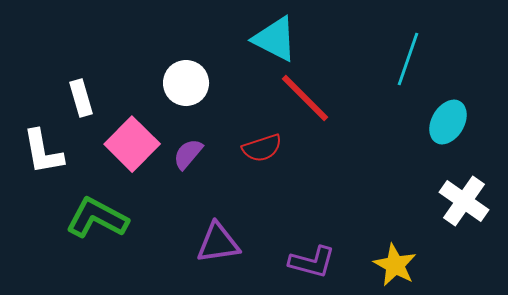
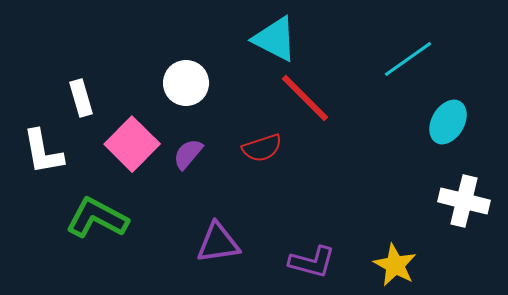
cyan line: rotated 36 degrees clockwise
white cross: rotated 21 degrees counterclockwise
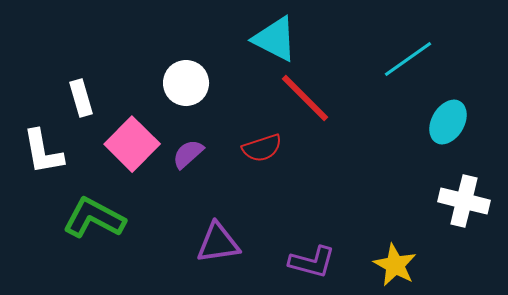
purple semicircle: rotated 8 degrees clockwise
green L-shape: moved 3 px left
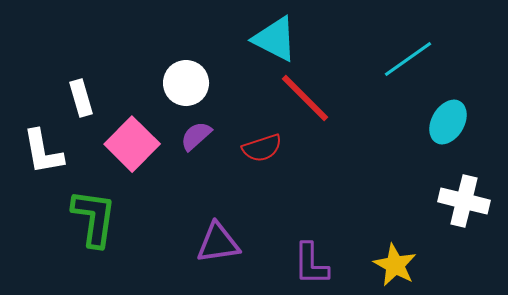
purple semicircle: moved 8 px right, 18 px up
green L-shape: rotated 70 degrees clockwise
purple L-shape: moved 1 px left, 2 px down; rotated 75 degrees clockwise
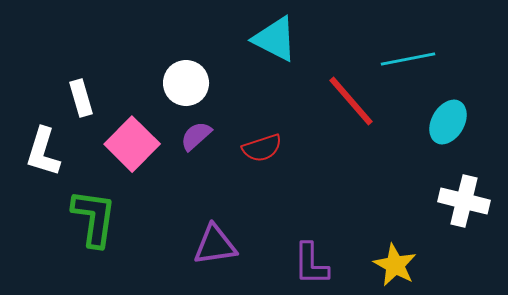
cyan line: rotated 24 degrees clockwise
red line: moved 46 px right, 3 px down; rotated 4 degrees clockwise
white L-shape: rotated 27 degrees clockwise
purple triangle: moved 3 px left, 2 px down
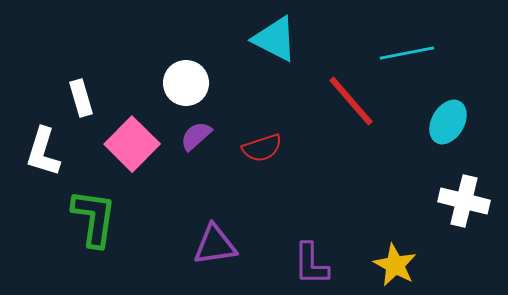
cyan line: moved 1 px left, 6 px up
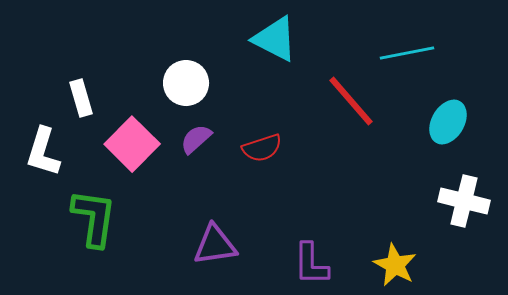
purple semicircle: moved 3 px down
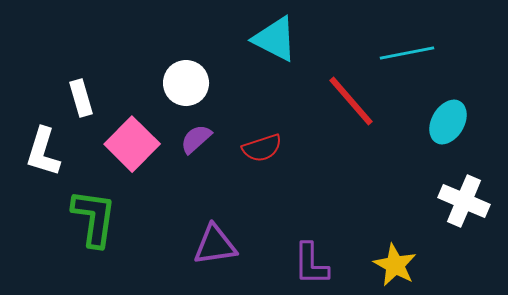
white cross: rotated 9 degrees clockwise
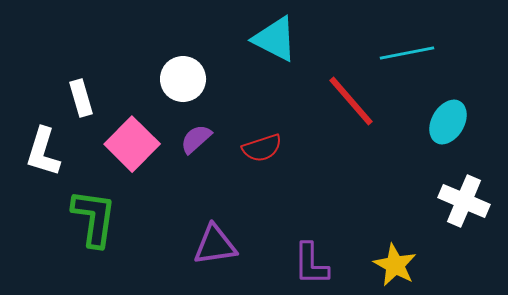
white circle: moved 3 px left, 4 px up
